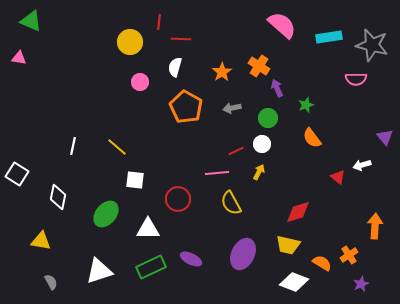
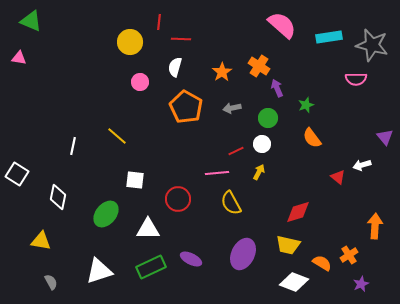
yellow line at (117, 147): moved 11 px up
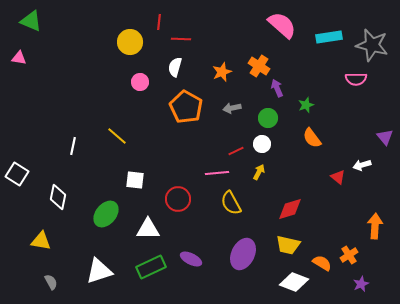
orange star at (222, 72): rotated 12 degrees clockwise
red diamond at (298, 212): moved 8 px left, 3 px up
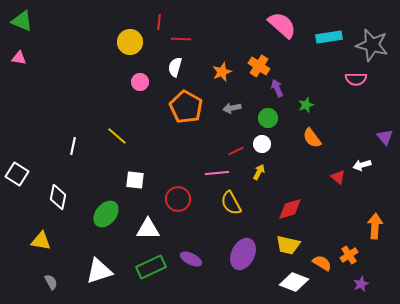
green triangle at (31, 21): moved 9 px left
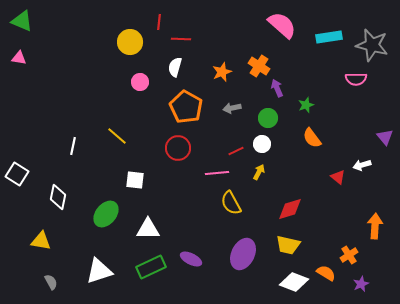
red circle at (178, 199): moved 51 px up
orange semicircle at (322, 263): moved 4 px right, 10 px down
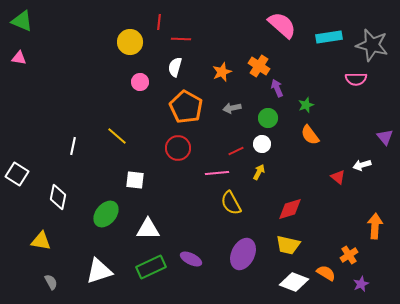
orange semicircle at (312, 138): moved 2 px left, 3 px up
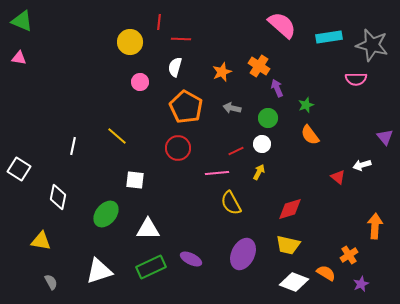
gray arrow at (232, 108): rotated 24 degrees clockwise
white square at (17, 174): moved 2 px right, 5 px up
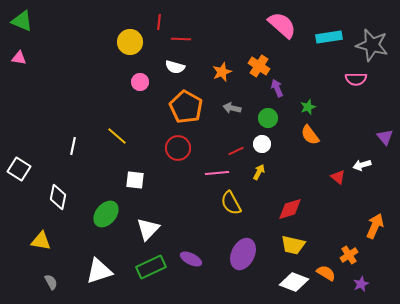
white semicircle at (175, 67): rotated 90 degrees counterclockwise
green star at (306, 105): moved 2 px right, 2 px down
orange arrow at (375, 226): rotated 20 degrees clockwise
white triangle at (148, 229): rotated 45 degrees counterclockwise
yellow trapezoid at (288, 245): moved 5 px right
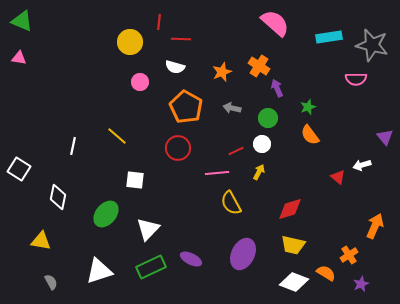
pink semicircle at (282, 25): moved 7 px left, 2 px up
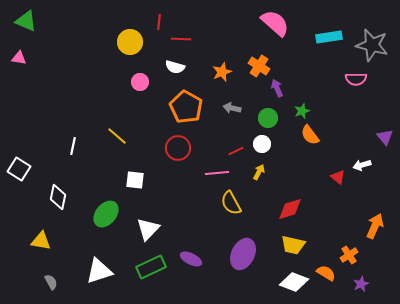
green triangle at (22, 21): moved 4 px right
green star at (308, 107): moved 6 px left, 4 px down
